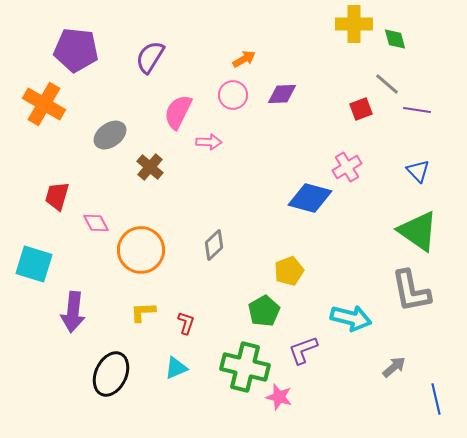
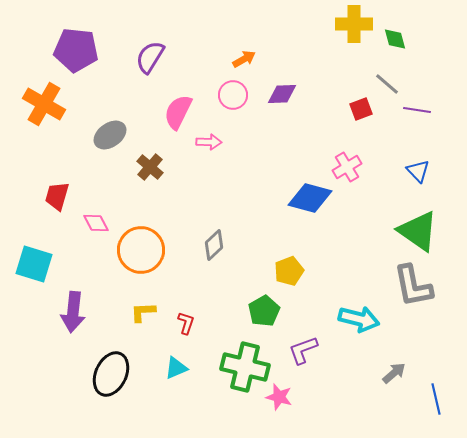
gray L-shape: moved 2 px right, 5 px up
cyan arrow: moved 8 px right, 1 px down
gray arrow: moved 6 px down
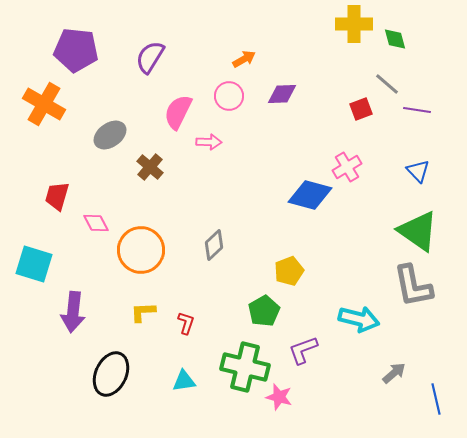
pink circle: moved 4 px left, 1 px down
blue diamond: moved 3 px up
cyan triangle: moved 8 px right, 13 px down; rotated 15 degrees clockwise
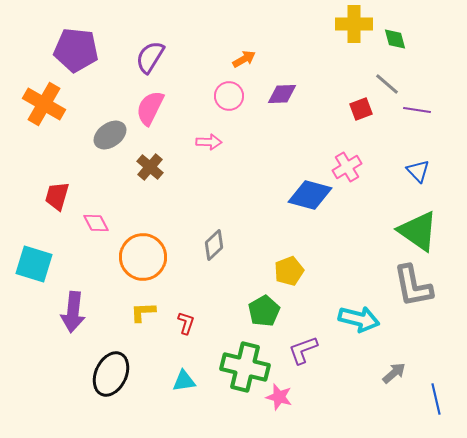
pink semicircle: moved 28 px left, 4 px up
orange circle: moved 2 px right, 7 px down
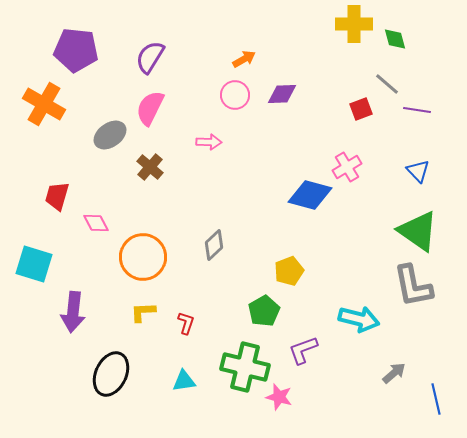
pink circle: moved 6 px right, 1 px up
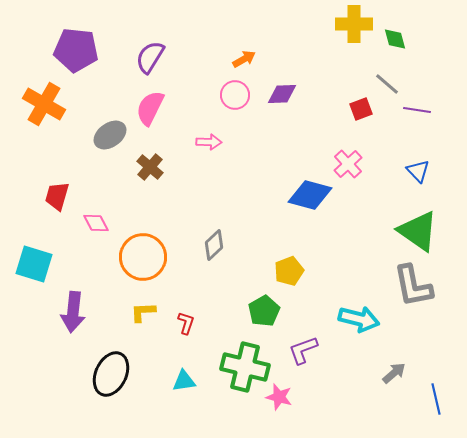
pink cross: moved 1 px right, 3 px up; rotated 12 degrees counterclockwise
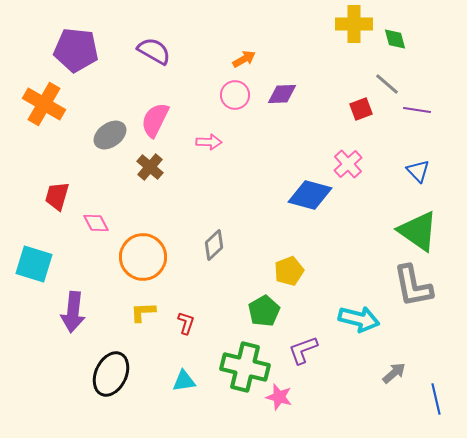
purple semicircle: moved 4 px right, 6 px up; rotated 88 degrees clockwise
pink semicircle: moved 5 px right, 12 px down
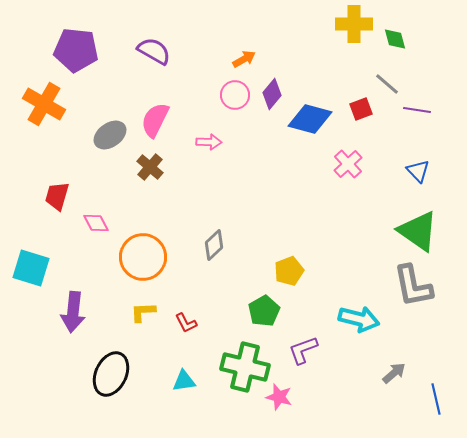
purple diamond: moved 10 px left; rotated 48 degrees counterclockwise
blue diamond: moved 76 px up
cyan square: moved 3 px left, 4 px down
red L-shape: rotated 135 degrees clockwise
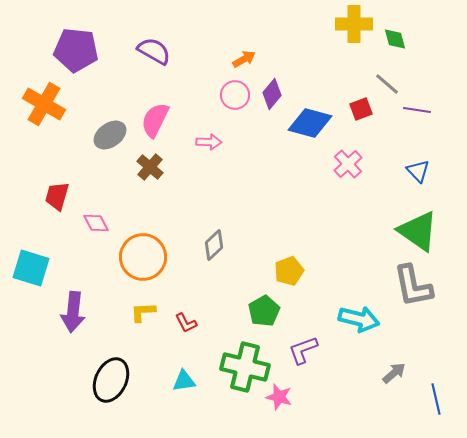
blue diamond: moved 4 px down
black ellipse: moved 6 px down
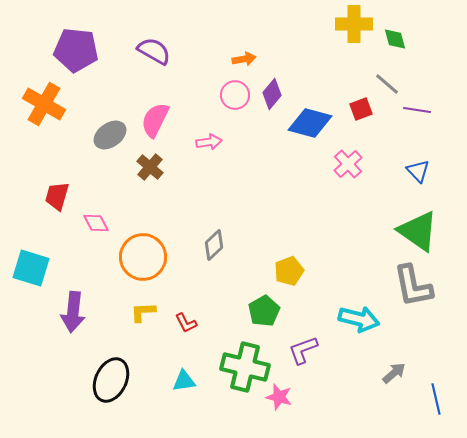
orange arrow: rotated 20 degrees clockwise
pink arrow: rotated 10 degrees counterclockwise
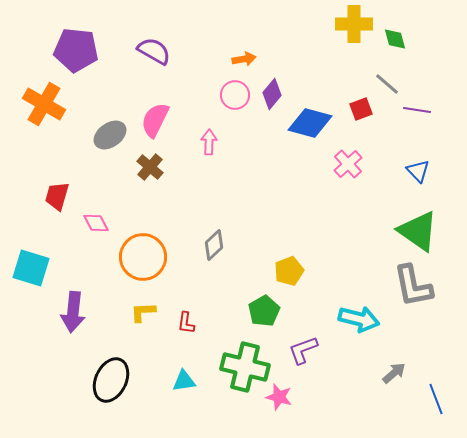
pink arrow: rotated 80 degrees counterclockwise
red L-shape: rotated 35 degrees clockwise
blue line: rotated 8 degrees counterclockwise
